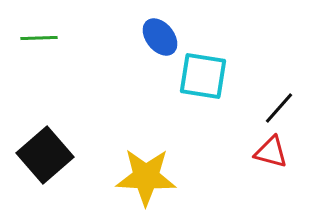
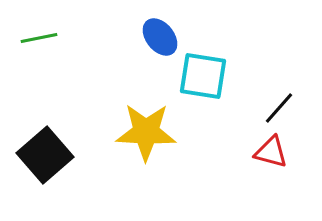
green line: rotated 9 degrees counterclockwise
yellow star: moved 45 px up
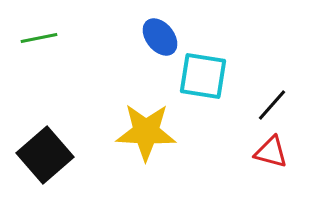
black line: moved 7 px left, 3 px up
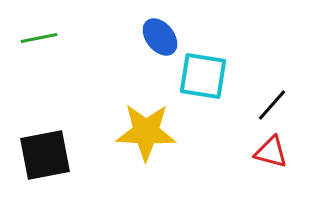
black square: rotated 30 degrees clockwise
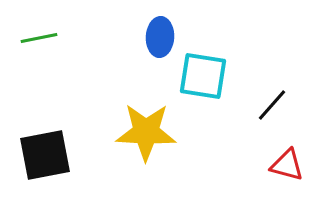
blue ellipse: rotated 42 degrees clockwise
red triangle: moved 16 px right, 13 px down
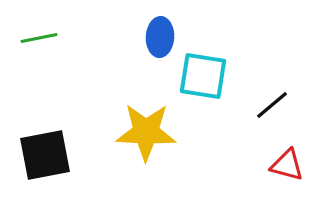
black line: rotated 9 degrees clockwise
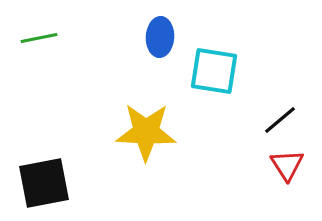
cyan square: moved 11 px right, 5 px up
black line: moved 8 px right, 15 px down
black square: moved 1 px left, 28 px down
red triangle: rotated 42 degrees clockwise
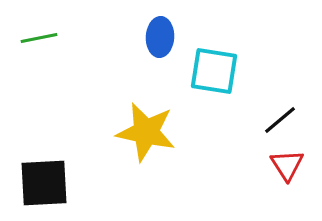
yellow star: rotated 10 degrees clockwise
black square: rotated 8 degrees clockwise
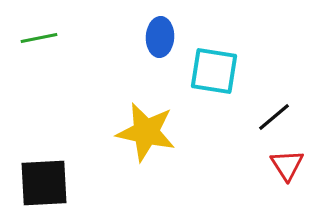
black line: moved 6 px left, 3 px up
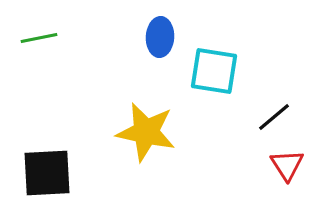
black square: moved 3 px right, 10 px up
